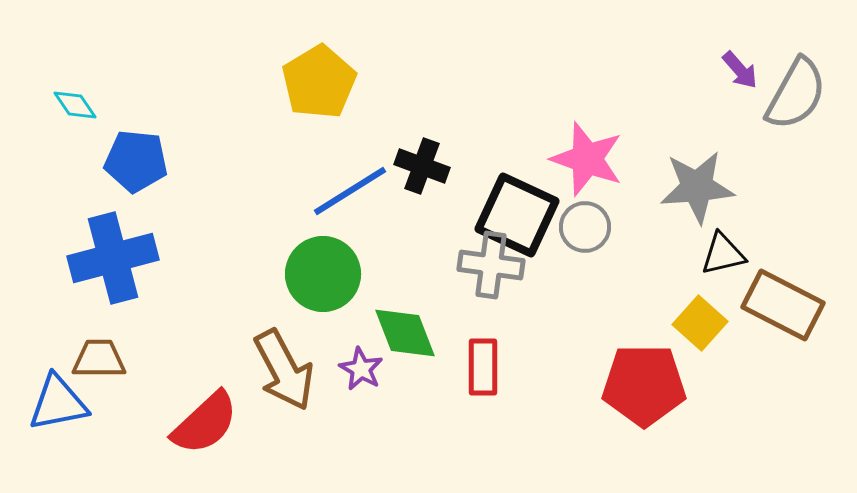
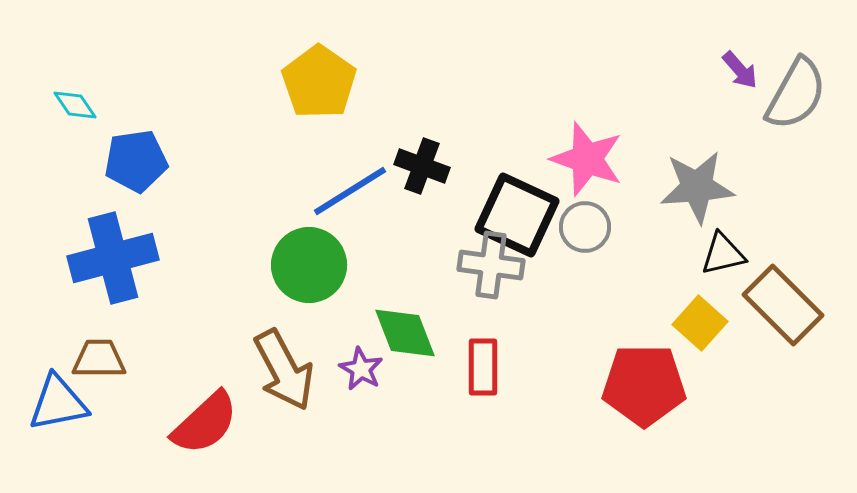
yellow pentagon: rotated 6 degrees counterclockwise
blue pentagon: rotated 14 degrees counterclockwise
green circle: moved 14 px left, 9 px up
brown rectangle: rotated 18 degrees clockwise
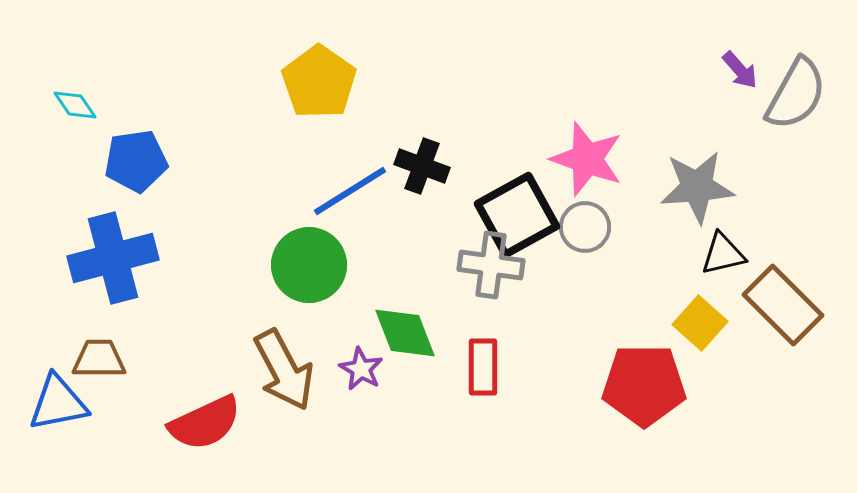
black square: rotated 36 degrees clockwise
red semicircle: rotated 18 degrees clockwise
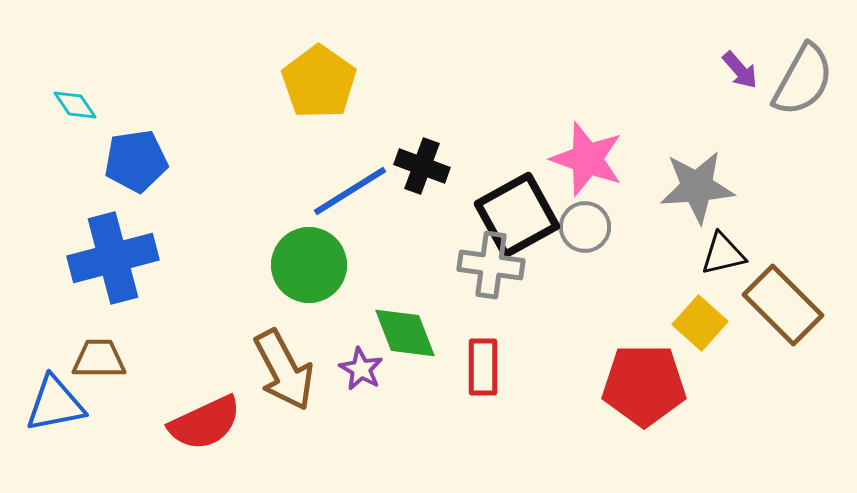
gray semicircle: moved 7 px right, 14 px up
blue triangle: moved 3 px left, 1 px down
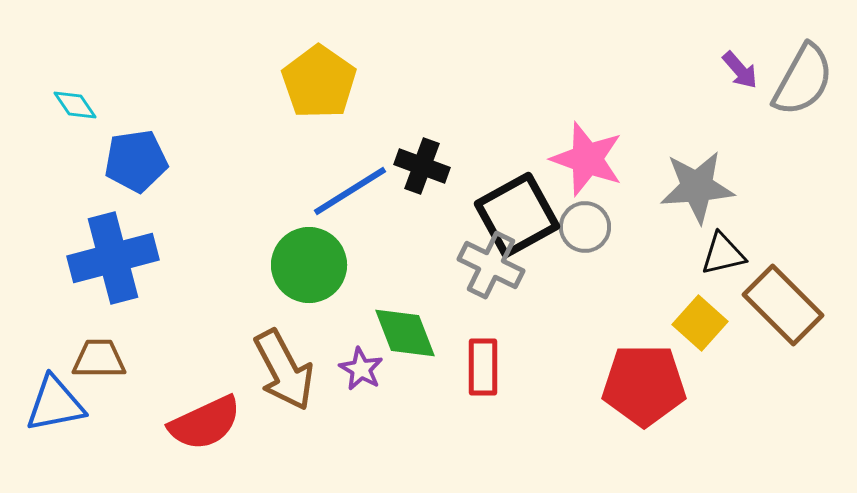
gray cross: rotated 18 degrees clockwise
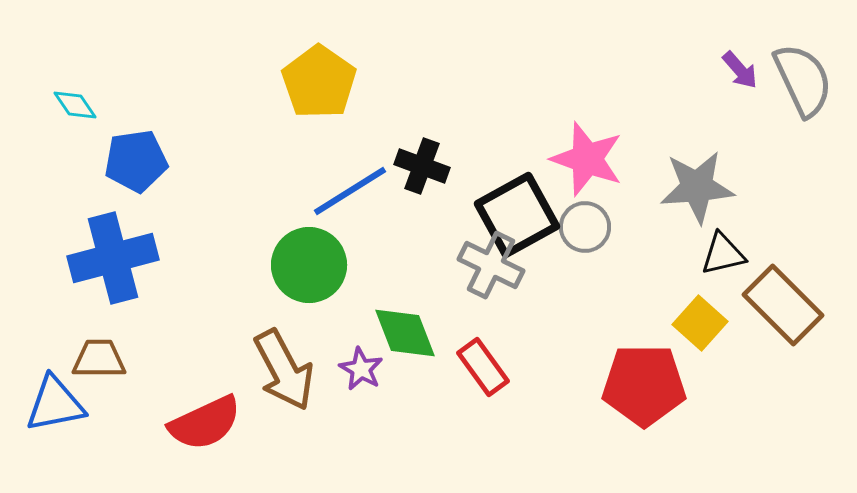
gray semicircle: rotated 54 degrees counterclockwise
red rectangle: rotated 36 degrees counterclockwise
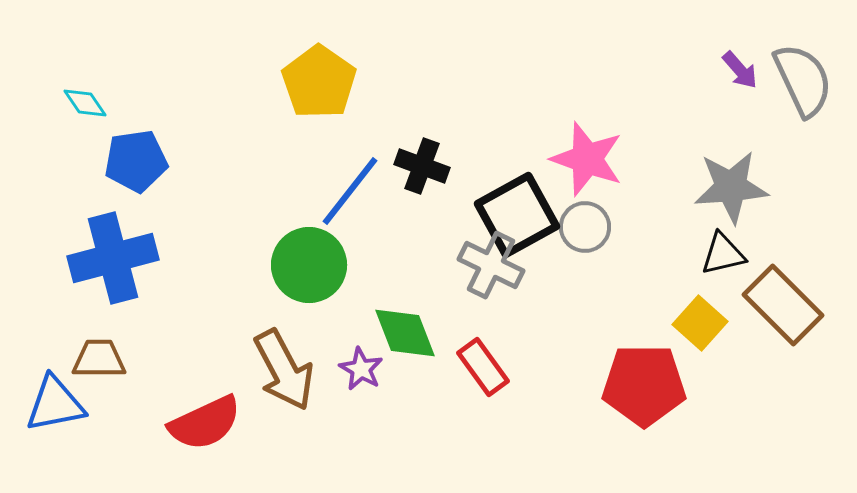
cyan diamond: moved 10 px right, 2 px up
gray star: moved 34 px right
blue line: rotated 20 degrees counterclockwise
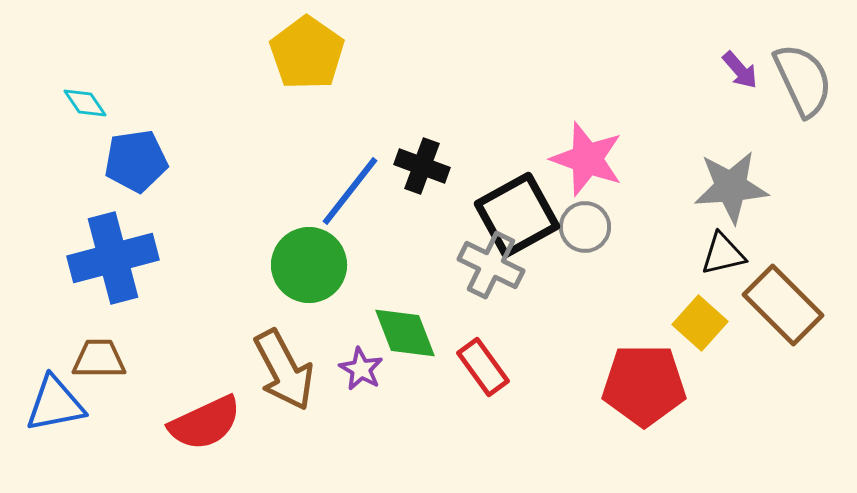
yellow pentagon: moved 12 px left, 29 px up
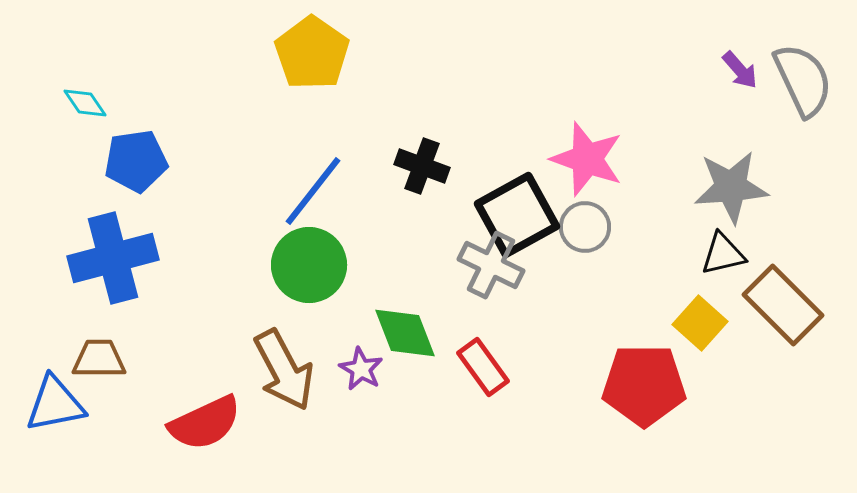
yellow pentagon: moved 5 px right
blue line: moved 37 px left
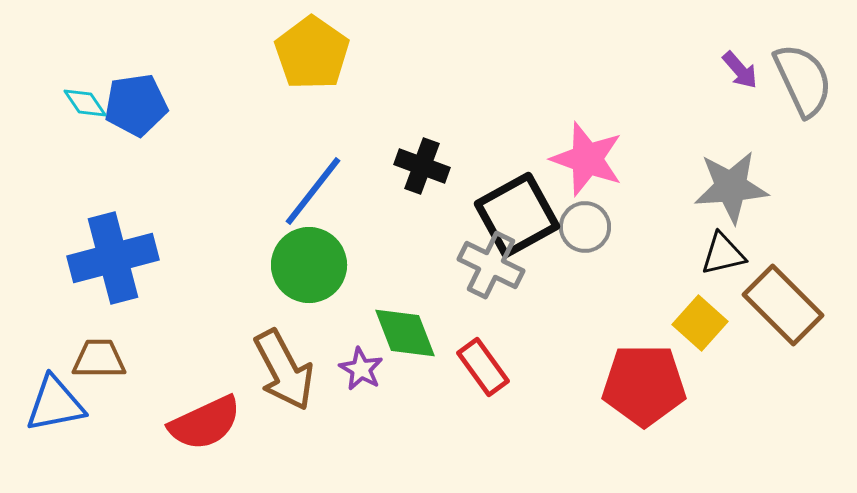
blue pentagon: moved 56 px up
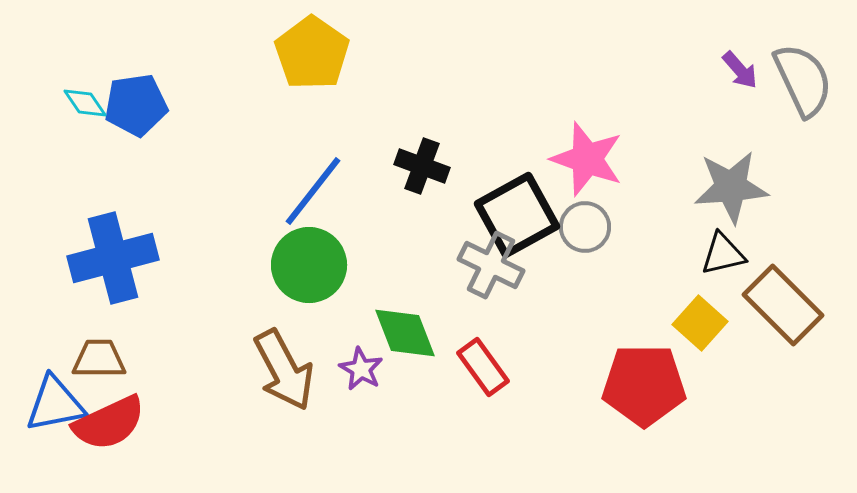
red semicircle: moved 96 px left
